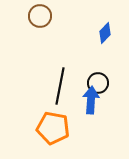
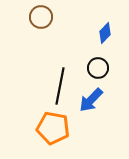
brown circle: moved 1 px right, 1 px down
black circle: moved 15 px up
blue arrow: rotated 140 degrees counterclockwise
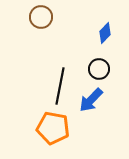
black circle: moved 1 px right, 1 px down
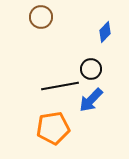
blue diamond: moved 1 px up
black circle: moved 8 px left
black line: rotated 69 degrees clockwise
orange pentagon: rotated 20 degrees counterclockwise
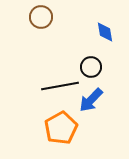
blue diamond: rotated 55 degrees counterclockwise
black circle: moved 2 px up
orange pentagon: moved 8 px right; rotated 20 degrees counterclockwise
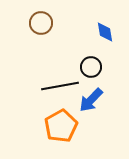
brown circle: moved 6 px down
orange pentagon: moved 2 px up
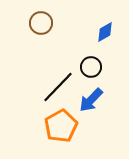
blue diamond: rotated 70 degrees clockwise
black line: moved 2 px left, 1 px down; rotated 36 degrees counterclockwise
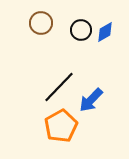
black circle: moved 10 px left, 37 px up
black line: moved 1 px right
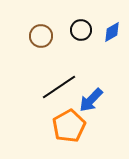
brown circle: moved 13 px down
blue diamond: moved 7 px right
black line: rotated 12 degrees clockwise
orange pentagon: moved 8 px right
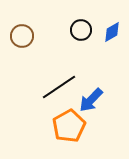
brown circle: moved 19 px left
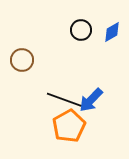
brown circle: moved 24 px down
black line: moved 6 px right, 13 px down; rotated 54 degrees clockwise
